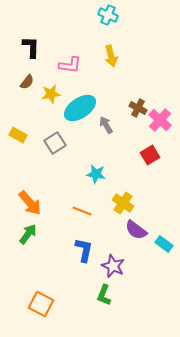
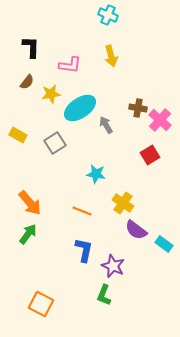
brown cross: rotated 18 degrees counterclockwise
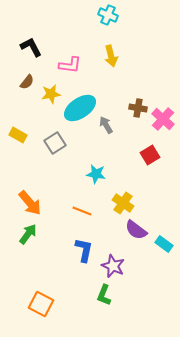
black L-shape: rotated 30 degrees counterclockwise
pink cross: moved 3 px right, 1 px up
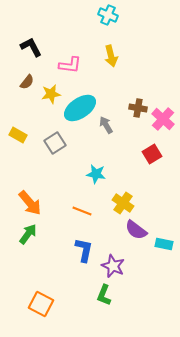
red square: moved 2 px right, 1 px up
cyan rectangle: rotated 24 degrees counterclockwise
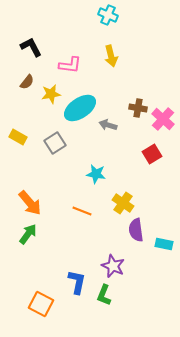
gray arrow: moved 2 px right; rotated 42 degrees counterclockwise
yellow rectangle: moved 2 px down
purple semicircle: rotated 45 degrees clockwise
blue L-shape: moved 7 px left, 32 px down
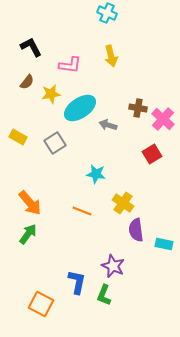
cyan cross: moved 1 px left, 2 px up
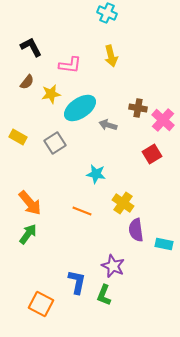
pink cross: moved 1 px down
